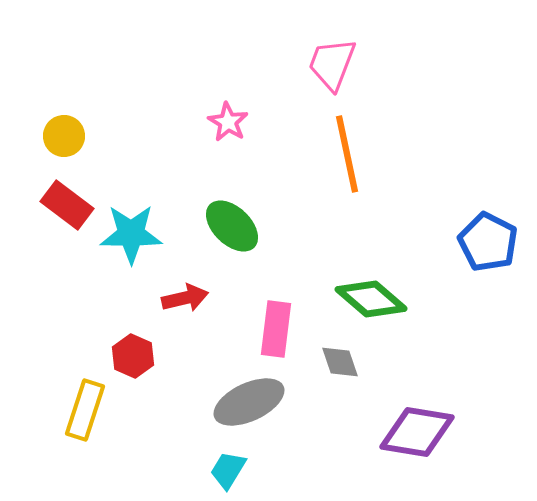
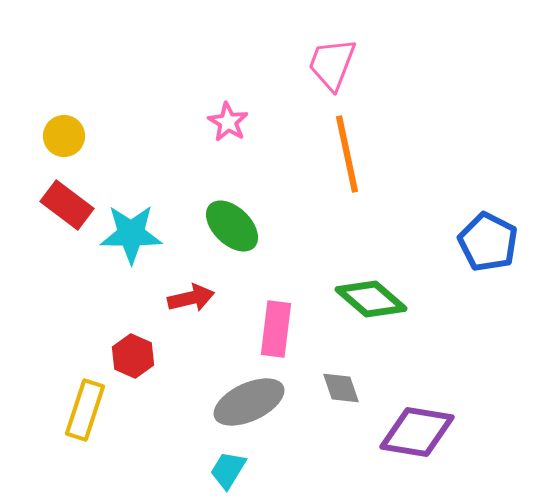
red arrow: moved 6 px right
gray diamond: moved 1 px right, 26 px down
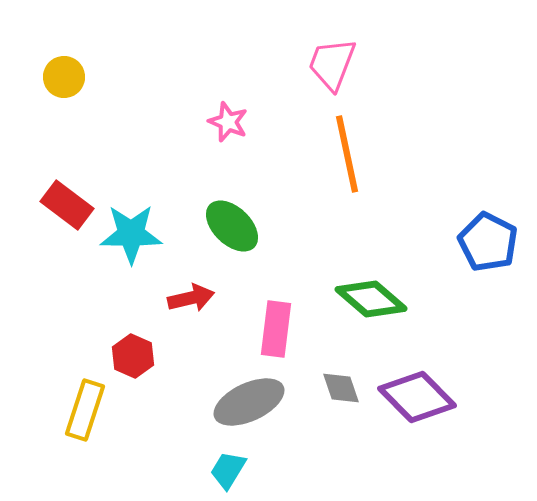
pink star: rotated 9 degrees counterclockwise
yellow circle: moved 59 px up
purple diamond: moved 35 px up; rotated 36 degrees clockwise
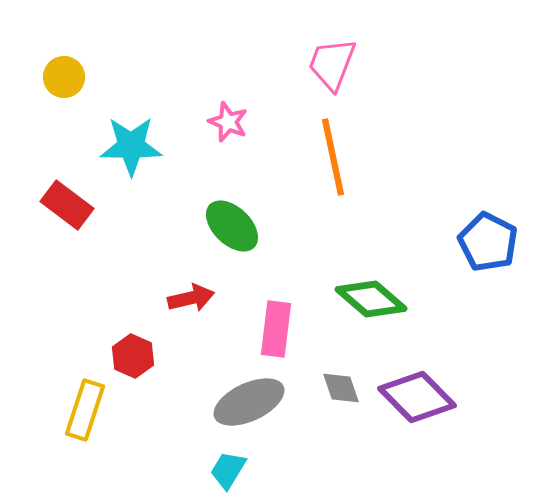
orange line: moved 14 px left, 3 px down
cyan star: moved 88 px up
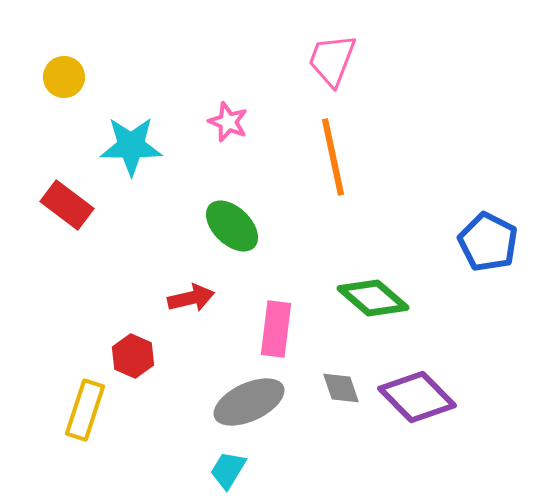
pink trapezoid: moved 4 px up
green diamond: moved 2 px right, 1 px up
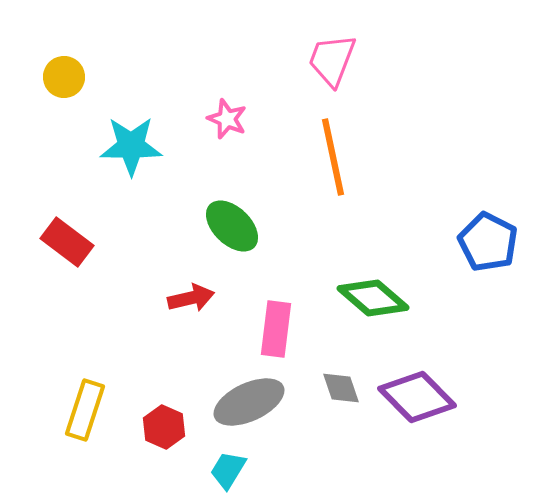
pink star: moved 1 px left, 3 px up
red rectangle: moved 37 px down
red hexagon: moved 31 px right, 71 px down
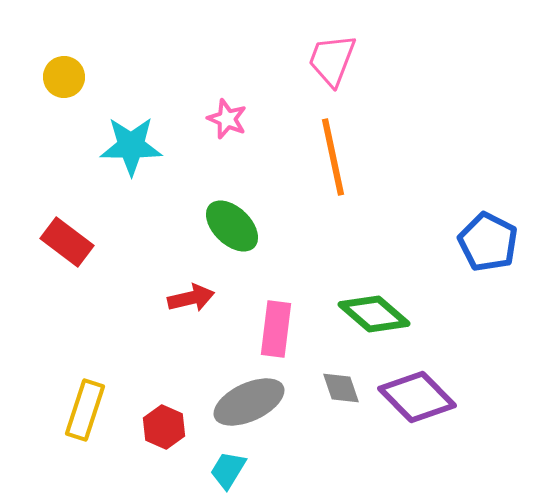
green diamond: moved 1 px right, 16 px down
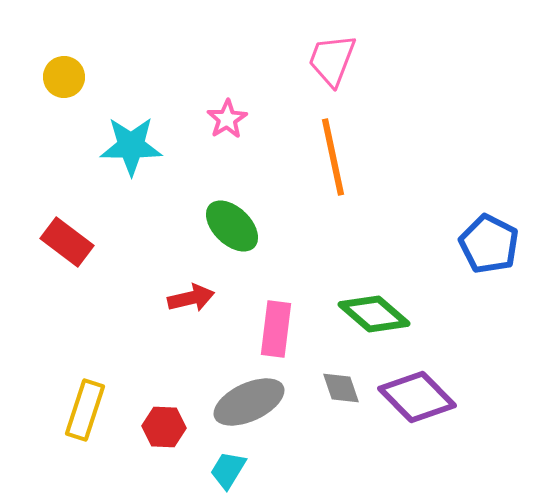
pink star: rotated 18 degrees clockwise
blue pentagon: moved 1 px right, 2 px down
red hexagon: rotated 21 degrees counterclockwise
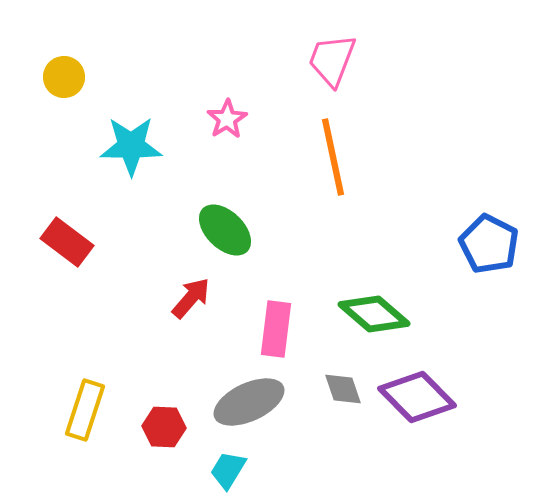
green ellipse: moved 7 px left, 4 px down
red arrow: rotated 36 degrees counterclockwise
gray diamond: moved 2 px right, 1 px down
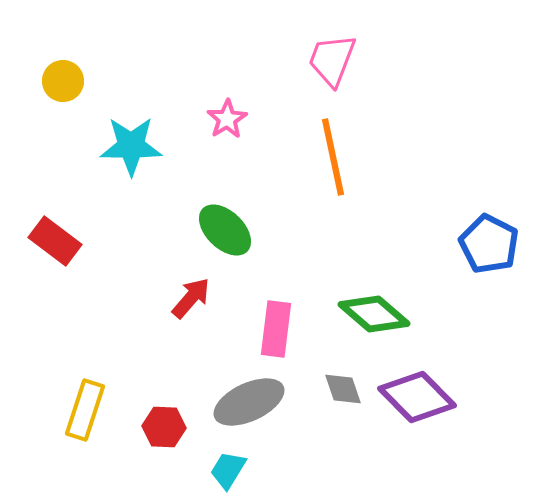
yellow circle: moved 1 px left, 4 px down
red rectangle: moved 12 px left, 1 px up
